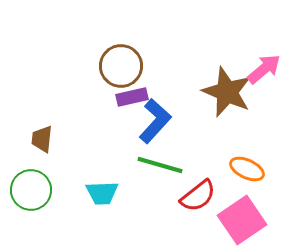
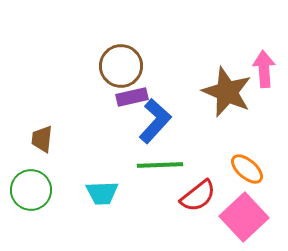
pink arrow: rotated 54 degrees counterclockwise
green line: rotated 18 degrees counterclockwise
orange ellipse: rotated 16 degrees clockwise
pink square: moved 2 px right, 3 px up; rotated 9 degrees counterclockwise
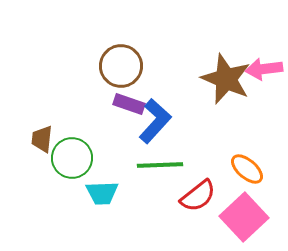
pink arrow: rotated 93 degrees counterclockwise
brown star: moved 1 px left, 13 px up
purple rectangle: moved 3 px left, 7 px down; rotated 32 degrees clockwise
green circle: moved 41 px right, 32 px up
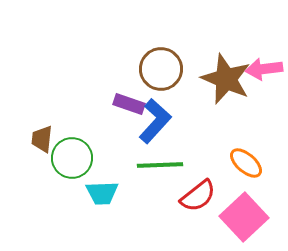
brown circle: moved 40 px right, 3 px down
orange ellipse: moved 1 px left, 6 px up
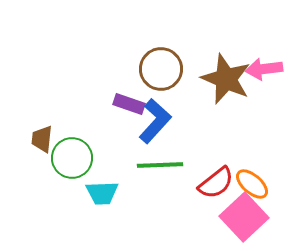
orange ellipse: moved 6 px right, 21 px down
red semicircle: moved 18 px right, 13 px up
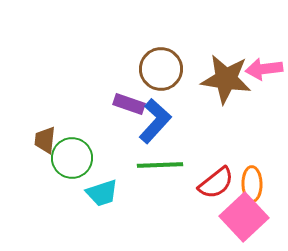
brown star: rotated 15 degrees counterclockwise
brown trapezoid: moved 3 px right, 1 px down
orange ellipse: rotated 48 degrees clockwise
cyan trapezoid: rotated 16 degrees counterclockwise
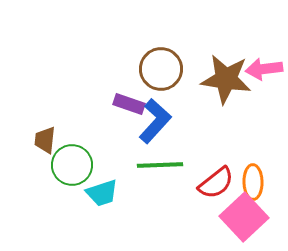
green circle: moved 7 px down
orange ellipse: moved 1 px right, 2 px up
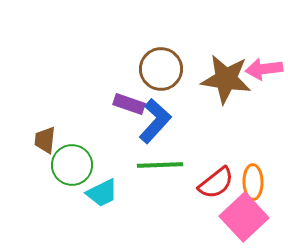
cyan trapezoid: rotated 8 degrees counterclockwise
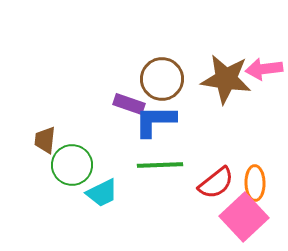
brown circle: moved 1 px right, 10 px down
blue L-shape: rotated 132 degrees counterclockwise
orange ellipse: moved 2 px right, 1 px down
